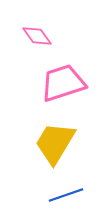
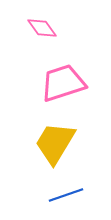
pink diamond: moved 5 px right, 8 px up
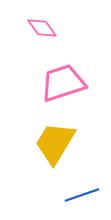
blue line: moved 16 px right
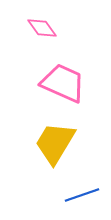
pink trapezoid: rotated 42 degrees clockwise
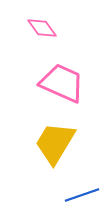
pink trapezoid: moved 1 px left
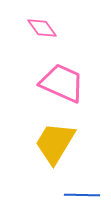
blue line: rotated 20 degrees clockwise
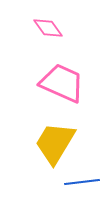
pink diamond: moved 6 px right
blue line: moved 13 px up; rotated 8 degrees counterclockwise
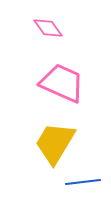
blue line: moved 1 px right
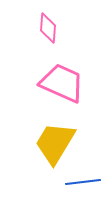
pink diamond: rotated 40 degrees clockwise
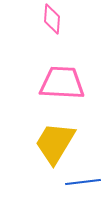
pink diamond: moved 4 px right, 9 px up
pink trapezoid: rotated 21 degrees counterclockwise
